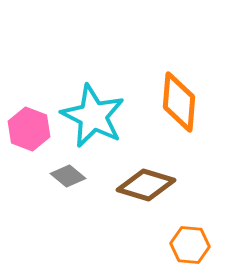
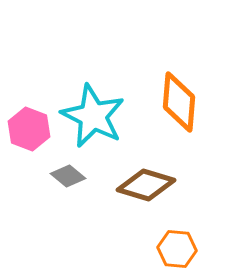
orange hexagon: moved 13 px left, 4 px down
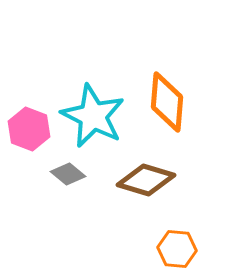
orange diamond: moved 12 px left
gray diamond: moved 2 px up
brown diamond: moved 5 px up
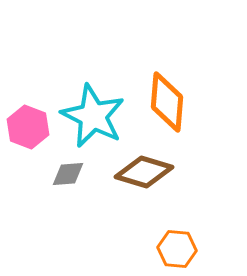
pink hexagon: moved 1 px left, 2 px up
gray diamond: rotated 44 degrees counterclockwise
brown diamond: moved 2 px left, 8 px up
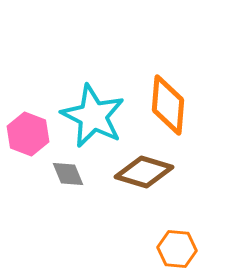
orange diamond: moved 1 px right, 3 px down
pink hexagon: moved 7 px down
gray diamond: rotated 72 degrees clockwise
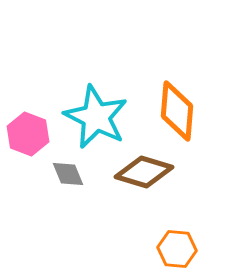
orange diamond: moved 9 px right, 6 px down
cyan star: moved 3 px right, 1 px down
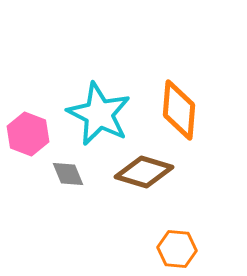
orange diamond: moved 2 px right, 1 px up
cyan star: moved 3 px right, 3 px up
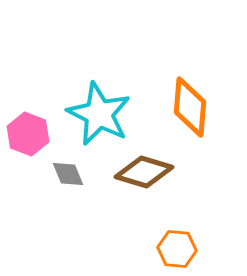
orange diamond: moved 11 px right, 3 px up
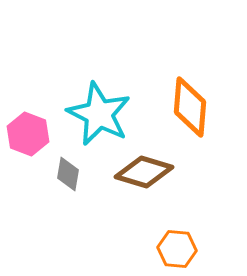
gray diamond: rotated 32 degrees clockwise
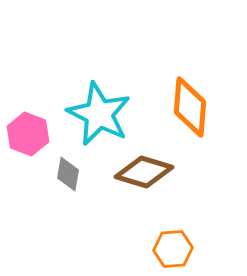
orange hexagon: moved 4 px left; rotated 9 degrees counterclockwise
